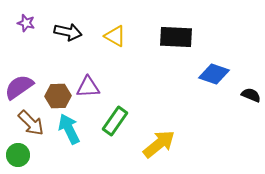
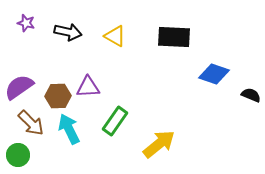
black rectangle: moved 2 px left
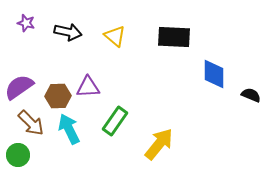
yellow triangle: rotated 10 degrees clockwise
blue diamond: rotated 72 degrees clockwise
yellow arrow: rotated 12 degrees counterclockwise
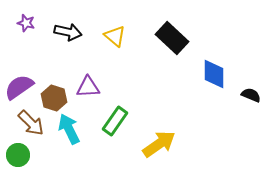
black rectangle: moved 2 px left, 1 px down; rotated 40 degrees clockwise
brown hexagon: moved 4 px left, 2 px down; rotated 20 degrees clockwise
yellow arrow: rotated 16 degrees clockwise
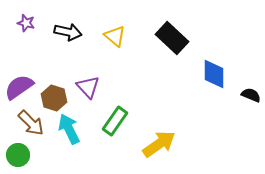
purple triangle: rotated 50 degrees clockwise
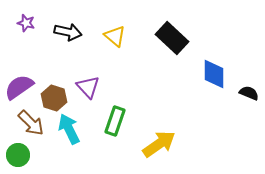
black semicircle: moved 2 px left, 2 px up
green rectangle: rotated 16 degrees counterclockwise
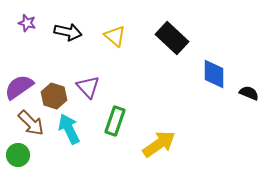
purple star: moved 1 px right
brown hexagon: moved 2 px up
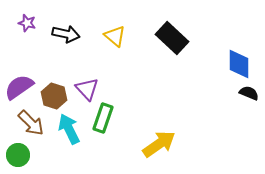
black arrow: moved 2 px left, 2 px down
blue diamond: moved 25 px right, 10 px up
purple triangle: moved 1 px left, 2 px down
green rectangle: moved 12 px left, 3 px up
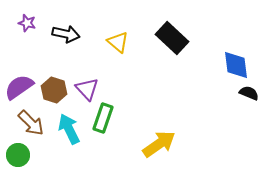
yellow triangle: moved 3 px right, 6 px down
blue diamond: moved 3 px left, 1 px down; rotated 8 degrees counterclockwise
brown hexagon: moved 6 px up
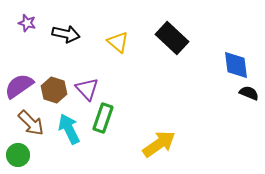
purple semicircle: moved 1 px up
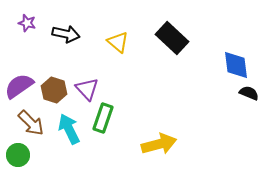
yellow arrow: rotated 20 degrees clockwise
